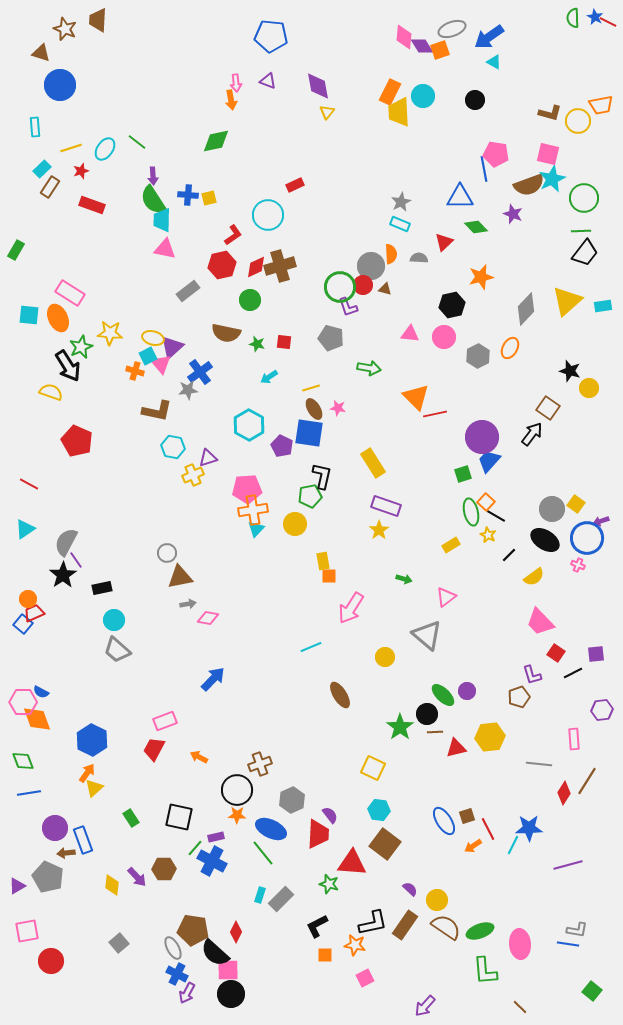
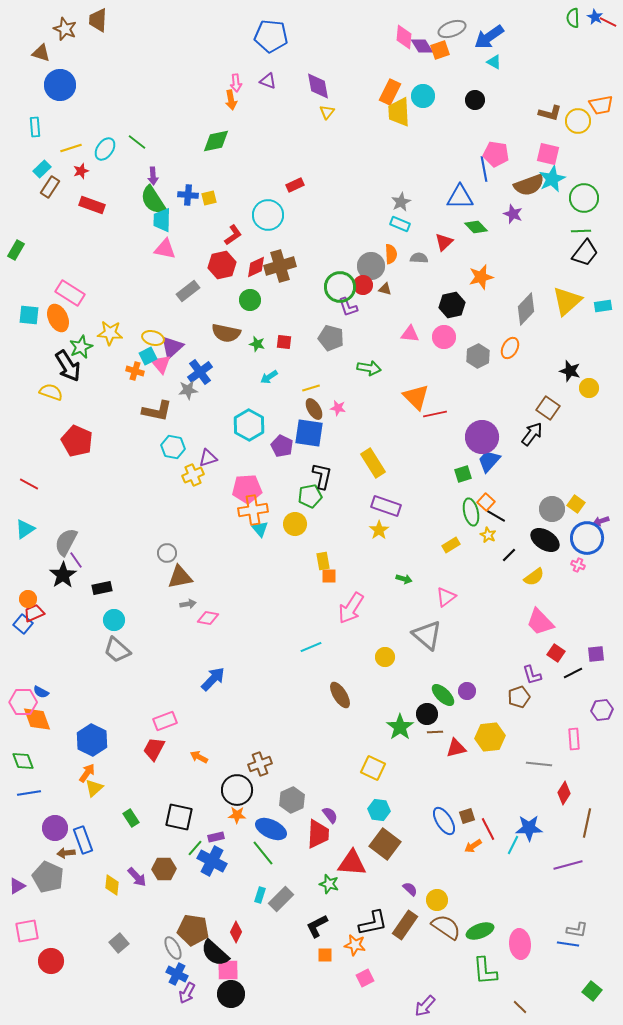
cyan triangle at (256, 529): moved 4 px right; rotated 24 degrees counterclockwise
brown line at (587, 781): moved 42 px down; rotated 20 degrees counterclockwise
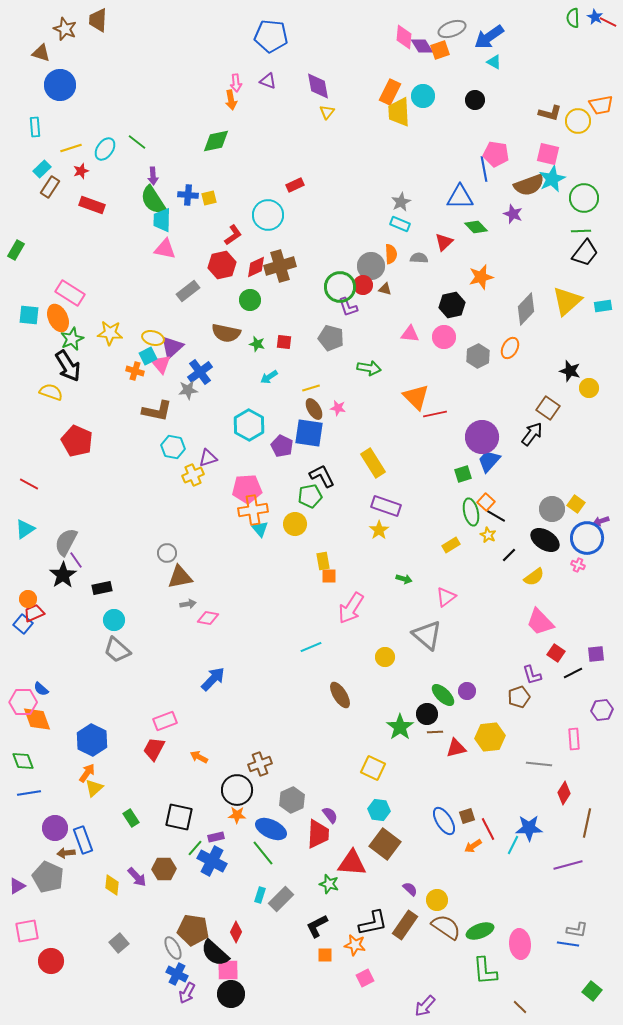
green star at (81, 347): moved 9 px left, 8 px up
black L-shape at (322, 476): rotated 40 degrees counterclockwise
blue semicircle at (41, 692): moved 3 px up; rotated 14 degrees clockwise
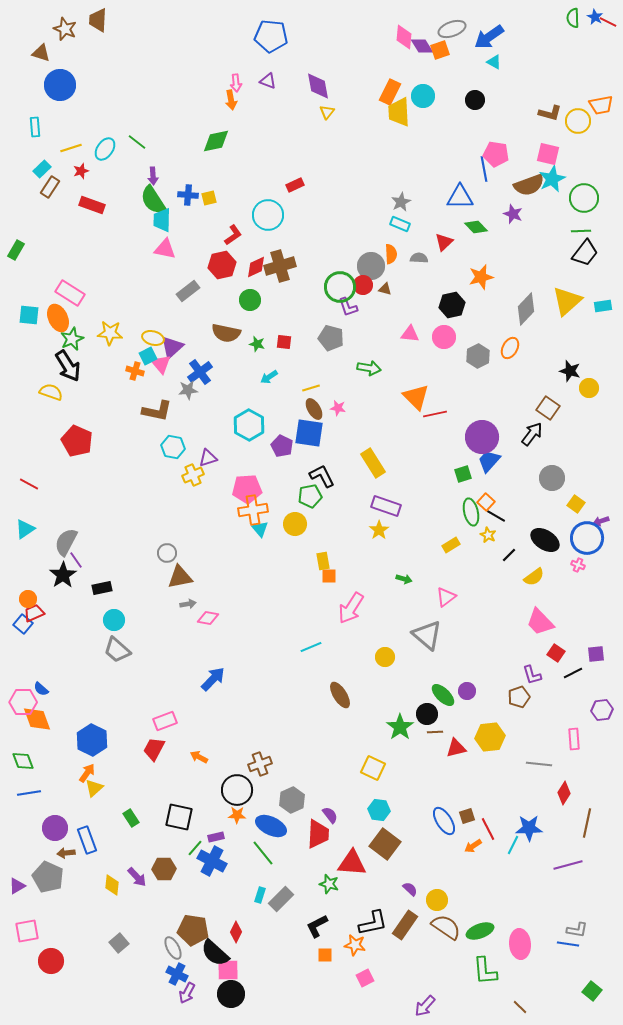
gray circle at (552, 509): moved 31 px up
blue ellipse at (271, 829): moved 3 px up
blue rectangle at (83, 840): moved 4 px right
